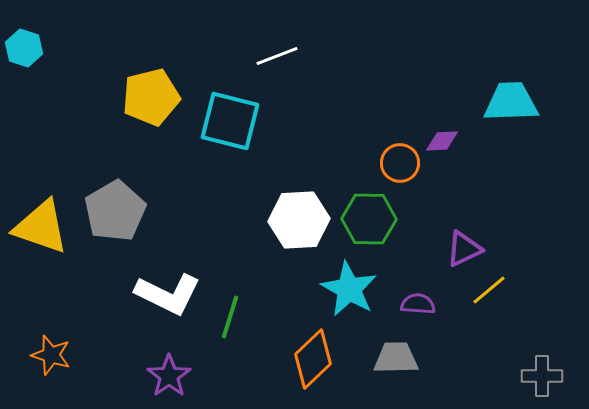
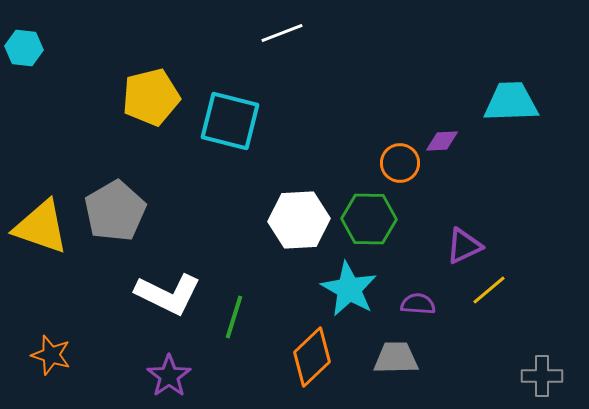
cyan hexagon: rotated 12 degrees counterclockwise
white line: moved 5 px right, 23 px up
purple triangle: moved 3 px up
green line: moved 4 px right
orange diamond: moved 1 px left, 2 px up
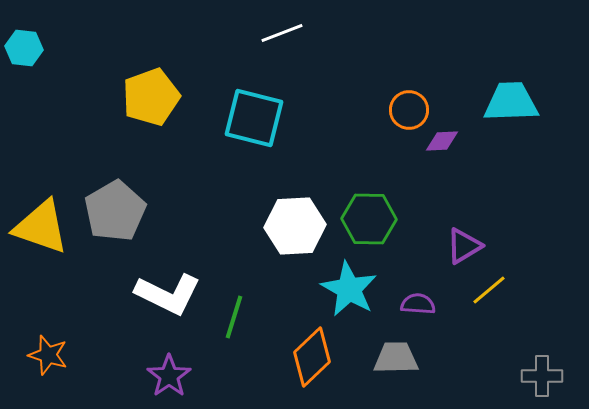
yellow pentagon: rotated 6 degrees counterclockwise
cyan square: moved 24 px right, 3 px up
orange circle: moved 9 px right, 53 px up
white hexagon: moved 4 px left, 6 px down
purple triangle: rotated 6 degrees counterclockwise
orange star: moved 3 px left
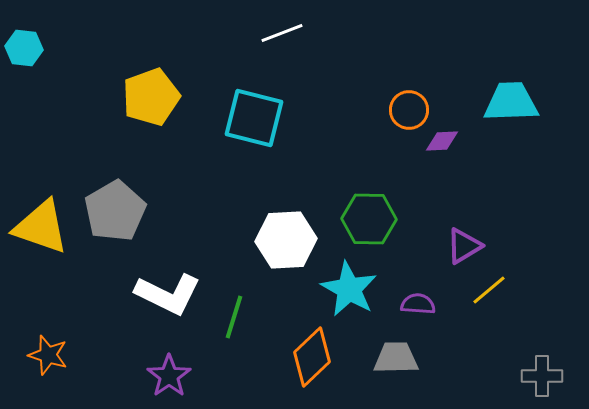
white hexagon: moved 9 px left, 14 px down
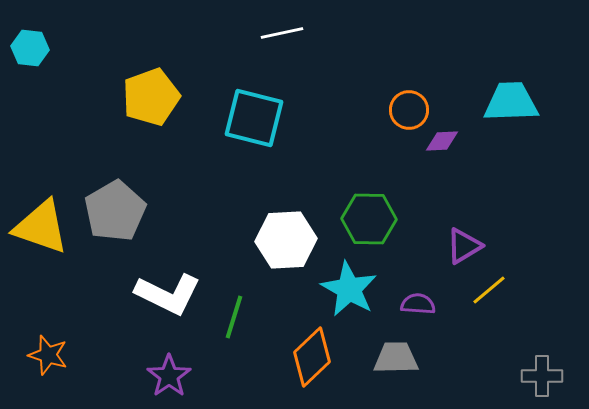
white line: rotated 9 degrees clockwise
cyan hexagon: moved 6 px right
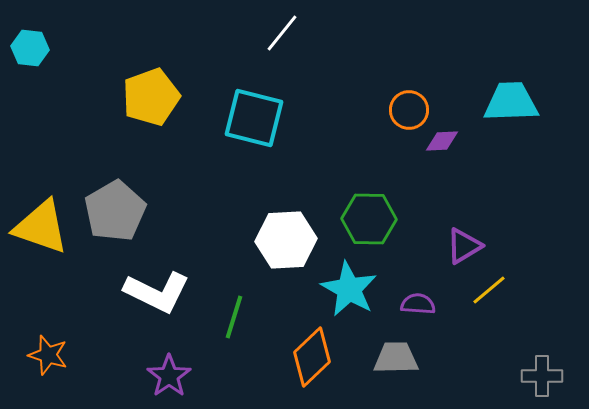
white line: rotated 39 degrees counterclockwise
white L-shape: moved 11 px left, 2 px up
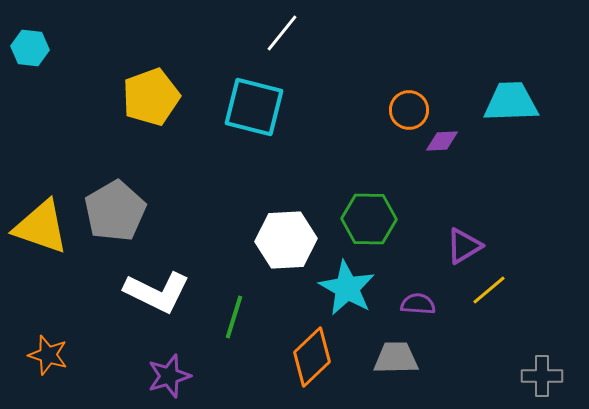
cyan square: moved 11 px up
cyan star: moved 2 px left, 1 px up
purple star: rotated 18 degrees clockwise
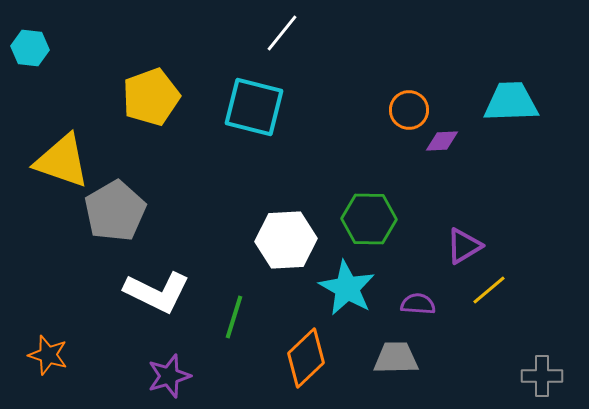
yellow triangle: moved 21 px right, 66 px up
orange diamond: moved 6 px left, 1 px down
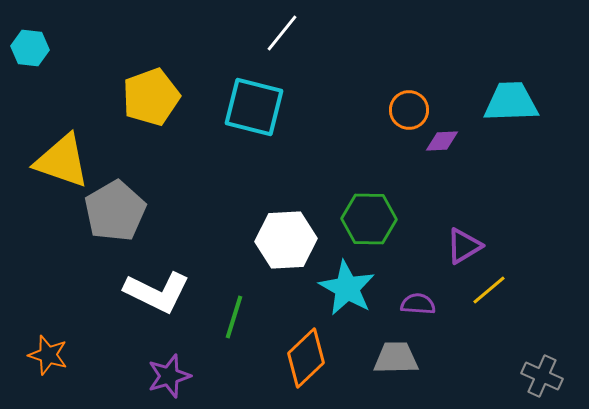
gray cross: rotated 24 degrees clockwise
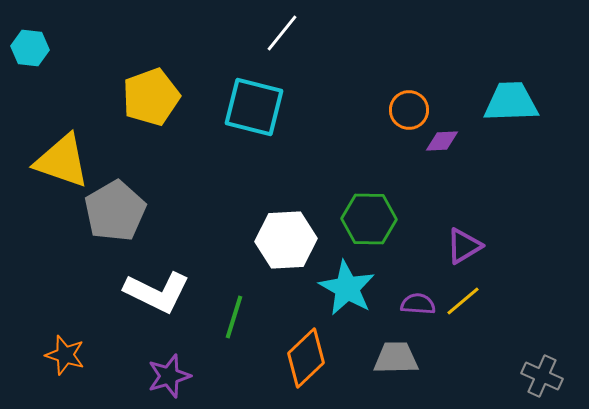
yellow line: moved 26 px left, 11 px down
orange star: moved 17 px right
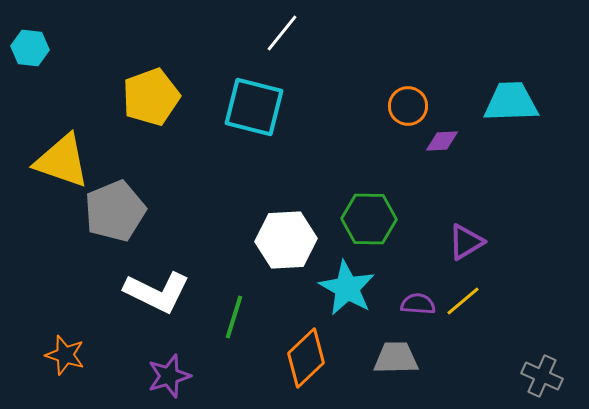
orange circle: moved 1 px left, 4 px up
gray pentagon: rotated 8 degrees clockwise
purple triangle: moved 2 px right, 4 px up
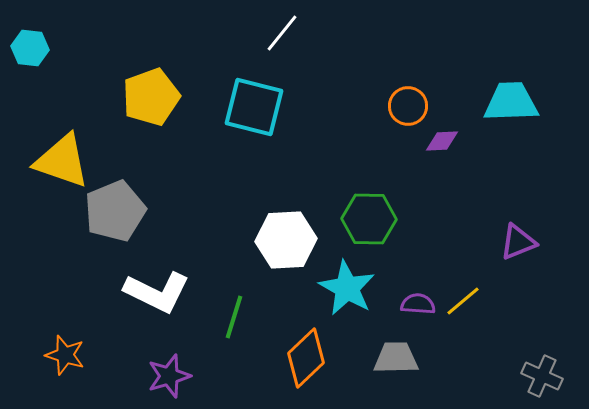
purple triangle: moved 52 px right; rotated 9 degrees clockwise
